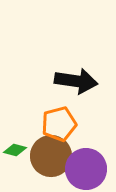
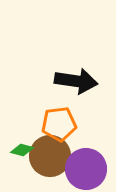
orange pentagon: rotated 8 degrees clockwise
green diamond: moved 7 px right
brown circle: moved 1 px left
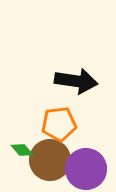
green diamond: rotated 35 degrees clockwise
brown circle: moved 4 px down
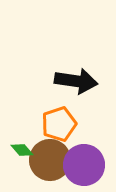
orange pentagon: rotated 12 degrees counterclockwise
purple circle: moved 2 px left, 4 px up
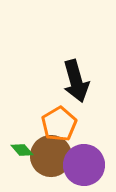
black arrow: rotated 66 degrees clockwise
orange pentagon: rotated 12 degrees counterclockwise
brown circle: moved 1 px right, 4 px up
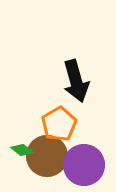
green diamond: rotated 10 degrees counterclockwise
brown circle: moved 4 px left
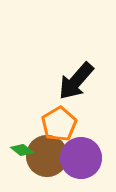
black arrow: rotated 57 degrees clockwise
purple circle: moved 3 px left, 7 px up
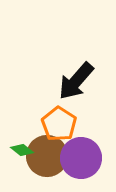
orange pentagon: rotated 8 degrees counterclockwise
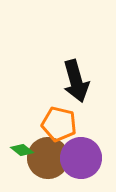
black arrow: rotated 57 degrees counterclockwise
orange pentagon: rotated 20 degrees counterclockwise
brown circle: moved 1 px right, 2 px down
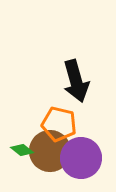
brown circle: moved 2 px right, 7 px up
